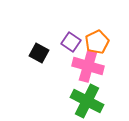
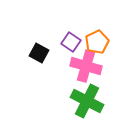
pink cross: moved 2 px left
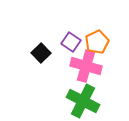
black square: moved 2 px right; rotated 18 degrees clockwise
green cross: moved 4 px left
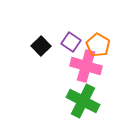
orange pentagon: moved 1 px right, 3 px down; rotated 15 degrees counterclockwise
black square: moved 7 px up
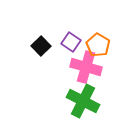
pink cross: moved 1 px down
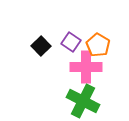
pink cross: rotated 16 degrees counterclockwise
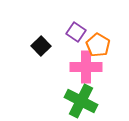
purple square: moved 5 px right, 10 px up
green cross: moved 2 px left
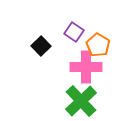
purple square: moved 2 px left
green cross: rotated 20 degrees clockwise
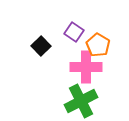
green cross: rotated 16 degrees clockwise
